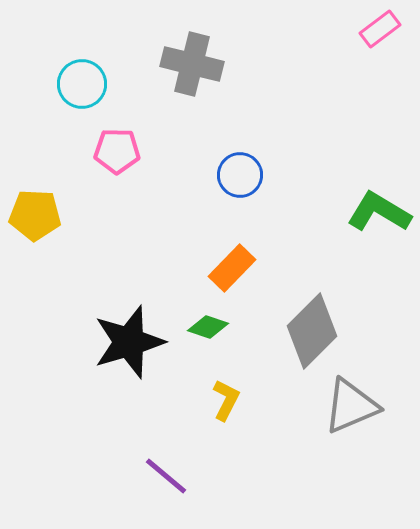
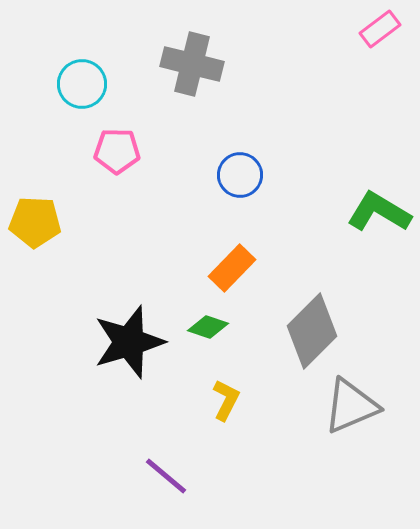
yellow pentagon: moved 7 px down
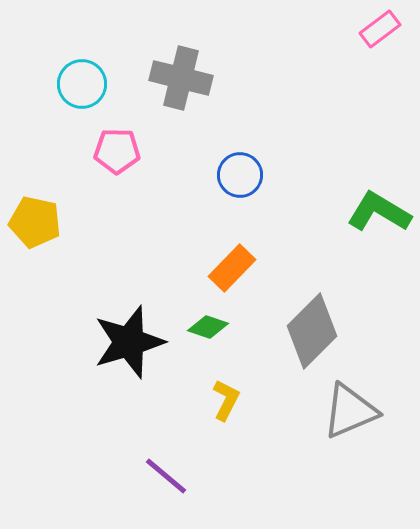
gray cross: moved 11 px left, 14 px down
yellow pentagon: rotated 9 degrees clockwise
gray triangle: moved 1 px left, 5 px down
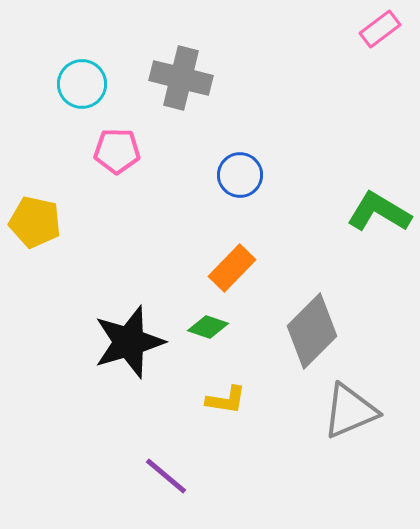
yellow L-shape: rotated 72 degrees clockwise
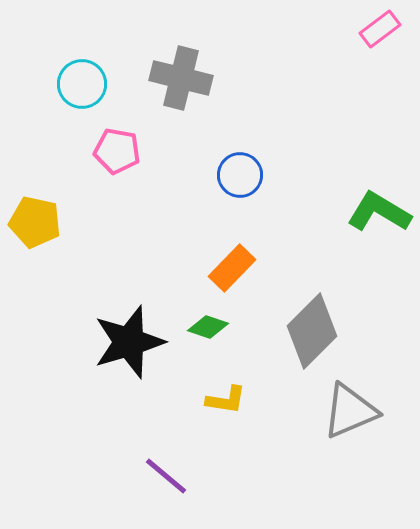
pink pentagon: rotated 9 degrees clockwise
